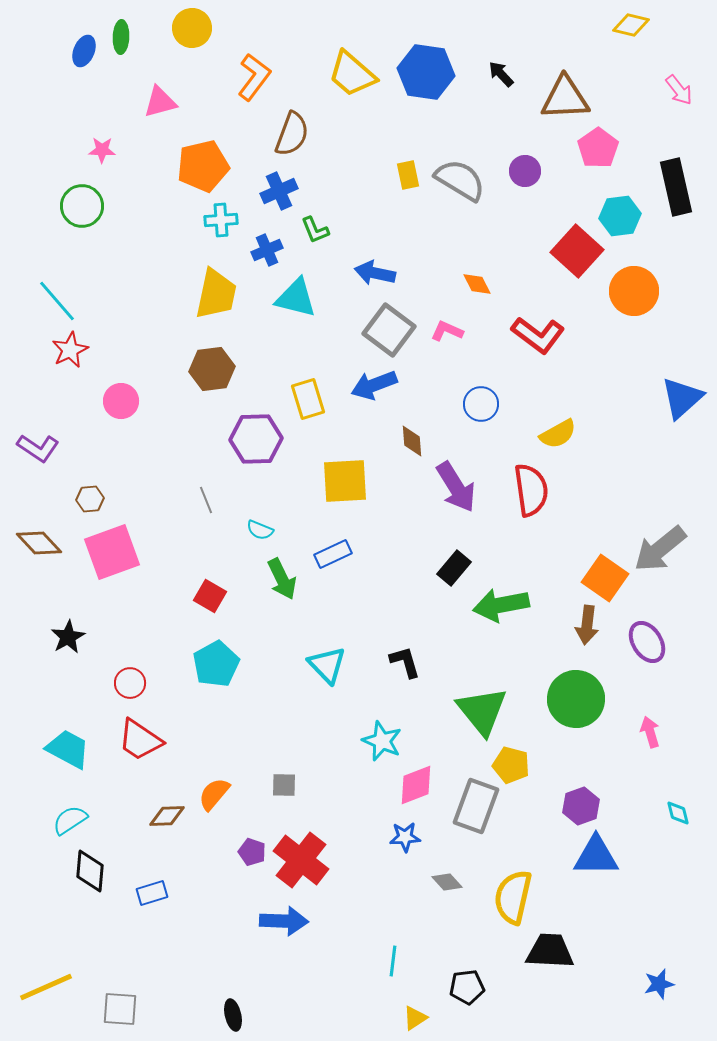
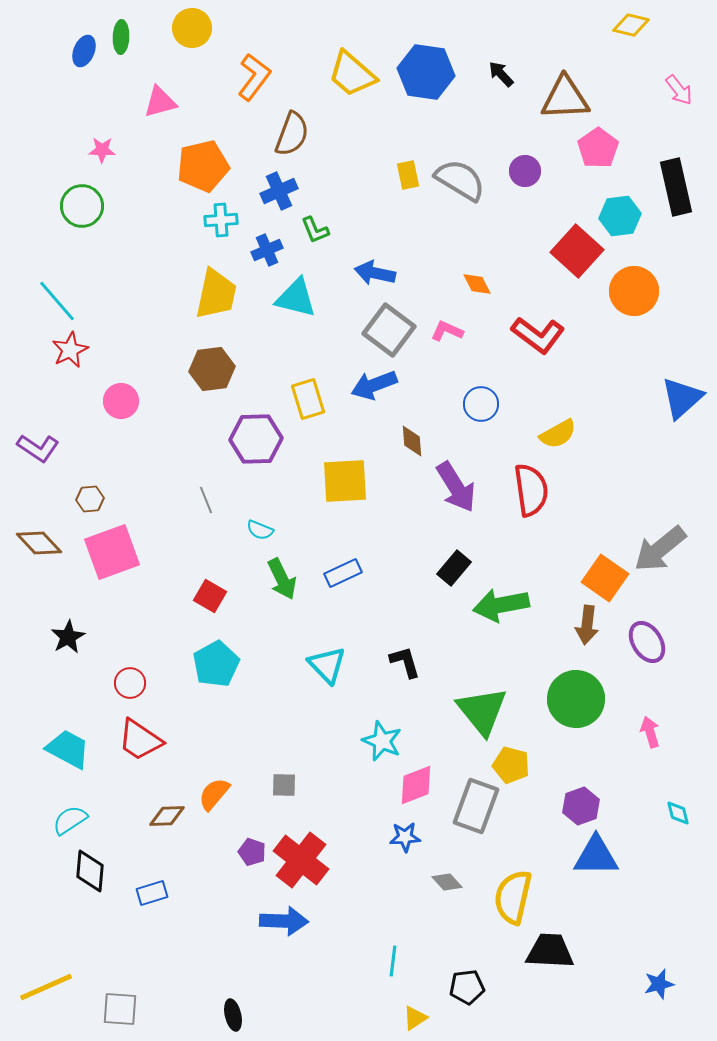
blue rectangle at (333, 554): moved 10 px right, 19 px down
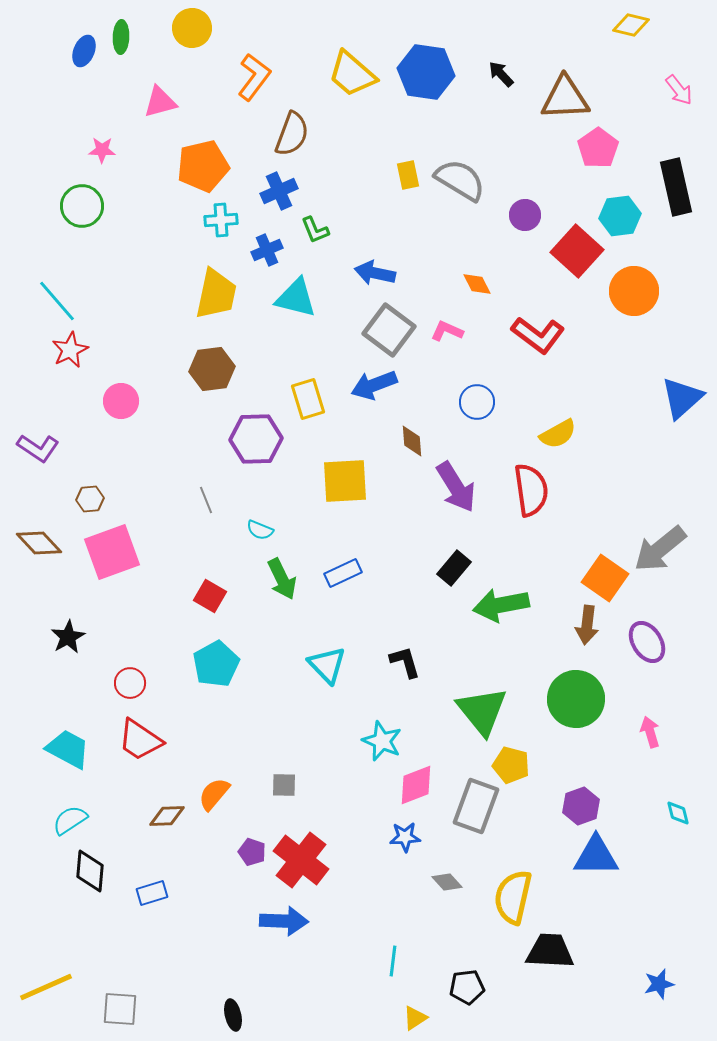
purple circle at (525, 171): moved 44 px down
blue circle at (481, 404): moved 4 px left, 2 px up
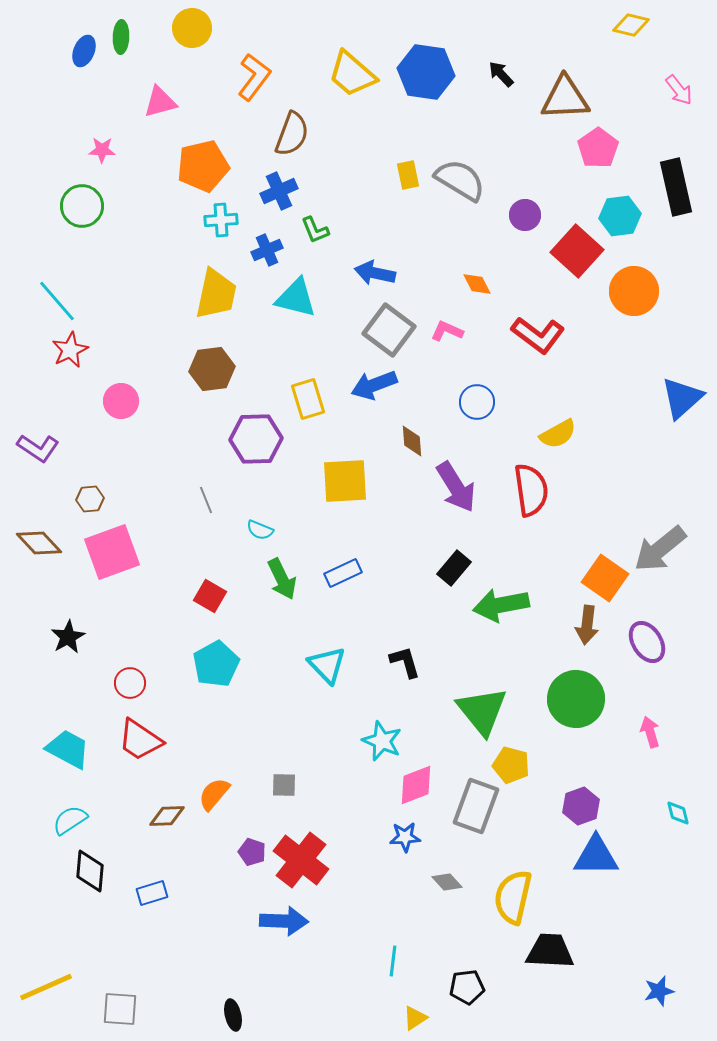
blue star at (659, 984): moved 7 px down
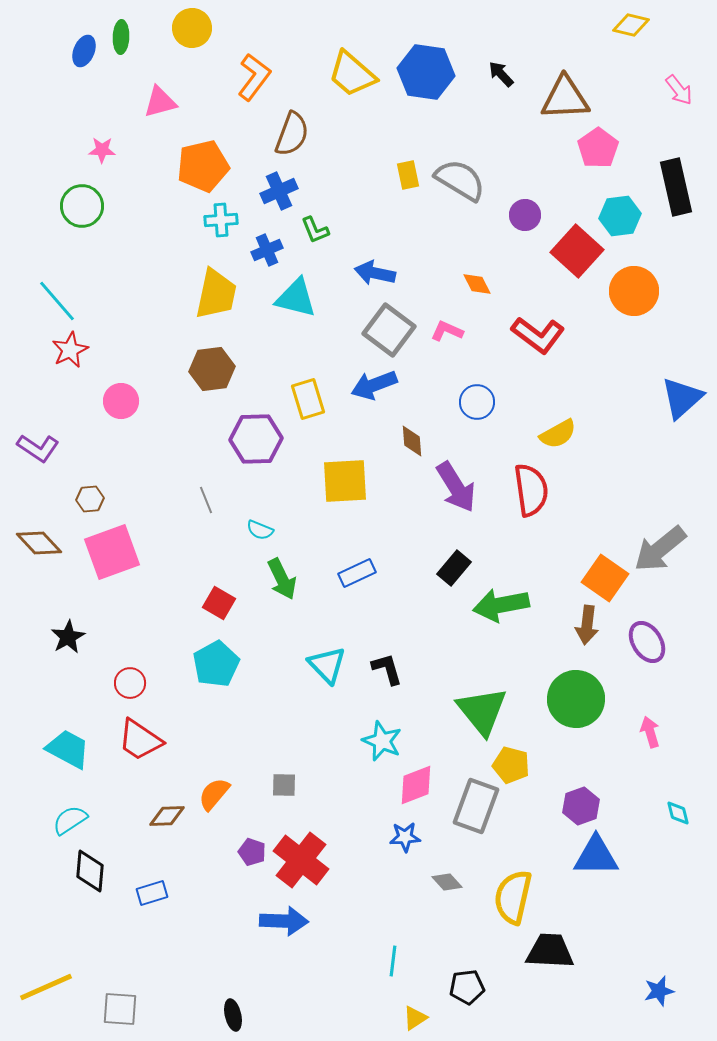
blue rectangle at (343, 573): moved 14 px right
red square at (210, 596): moved 9 px right, 7 px down
black L-shape at (405, 662): moved 18 px left, 7 px down
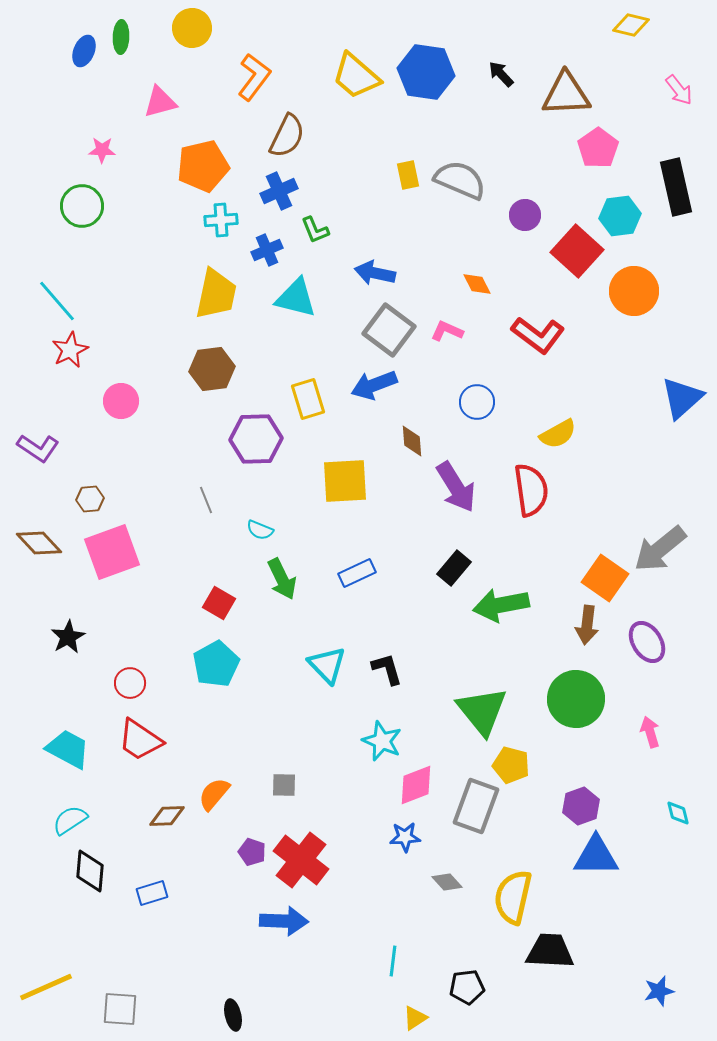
yellow trapezoid at (352, 74): moved 4 px right, 2 px down
brown triangle at (565, 98): moved 1 px right, 4 px up
brown semicircle at (292, 134): moved 5 px left, 2 px down; rotated 6 degrees clockwise
gray semicircle at (460, 180): rotated 8 degrees counterclockwise
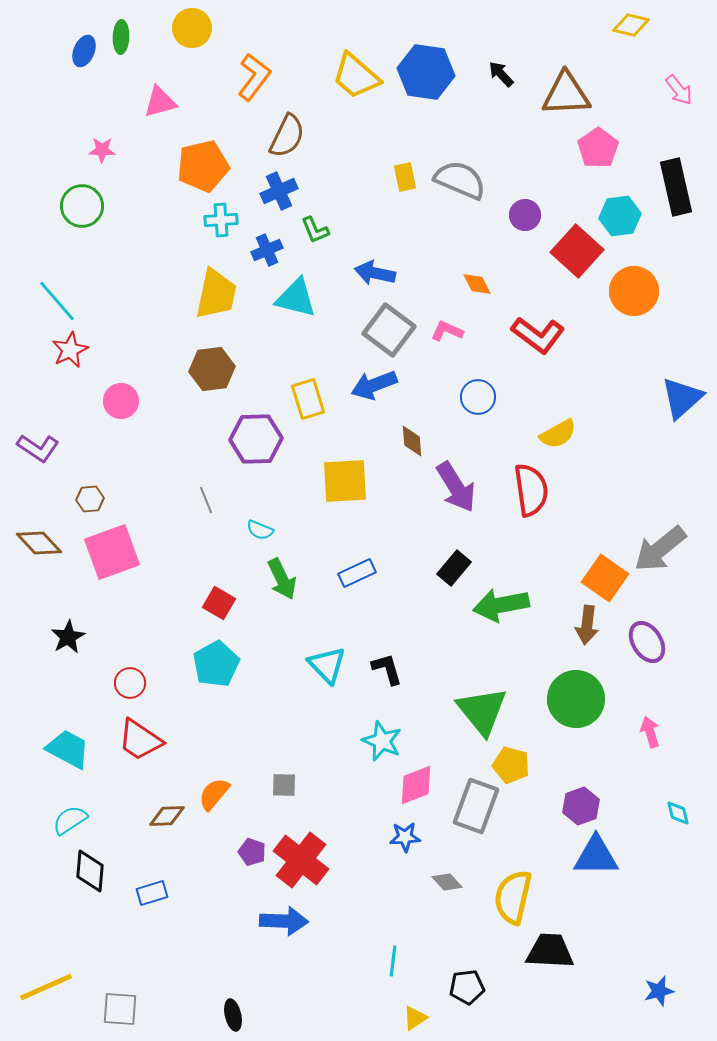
yellow rectangle at (408, 175): moved 3 px left, 2 px down
blue circle at (477, 402): moved 1 px right, 5 px up
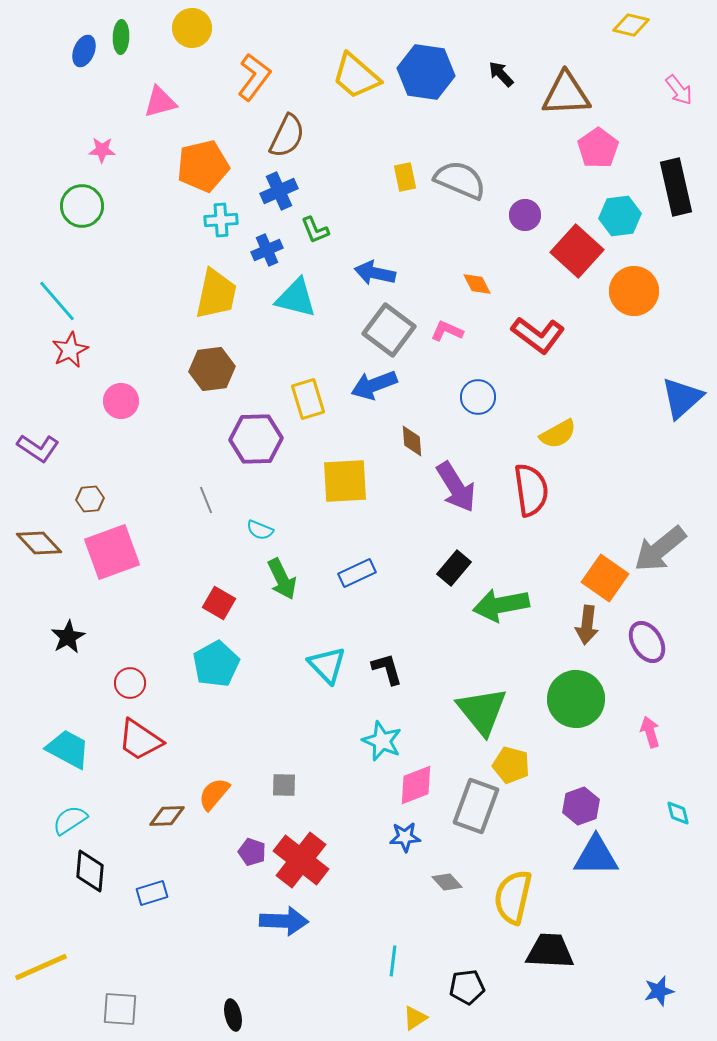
yellow line at (46, 987): moved 5 px left, 20 px up
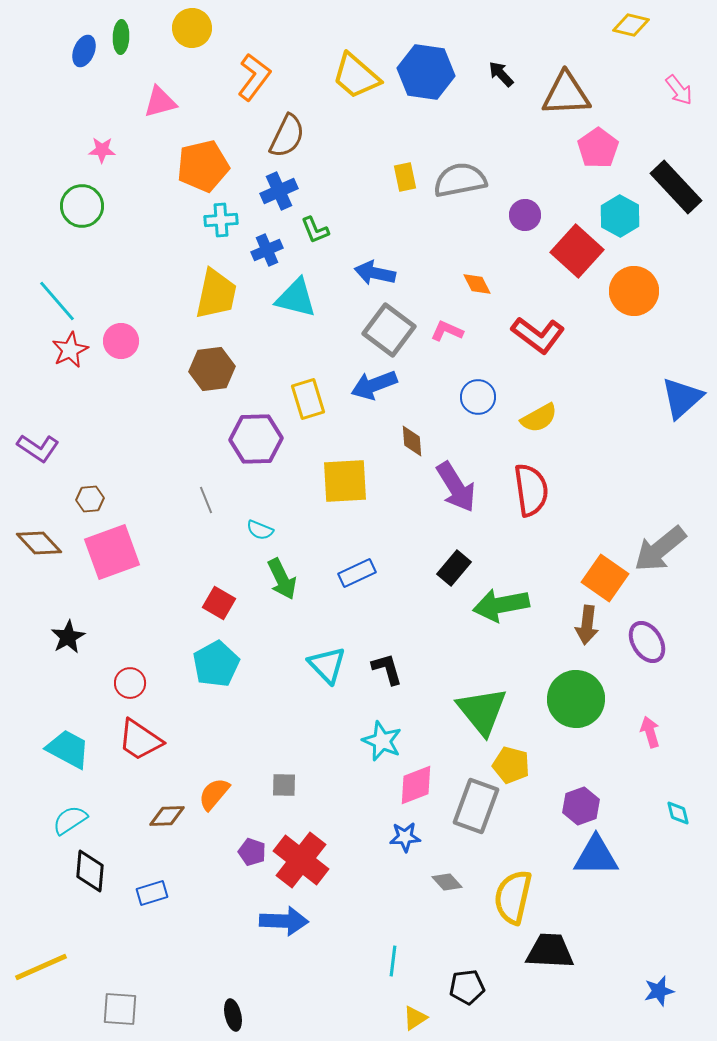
gray semicircle at (460, 180): rotated 34 degrees counterclockwise
black rectangle at (676, 187): rotated 30 degrees counterclockwise
cyan hexagon at (620, 216): rotated 24 degrees counterclockwise
pink circle at (121, 401): moved 60 px up
yellow semicircle at (558, 434): moved 19 px left, 16 px up
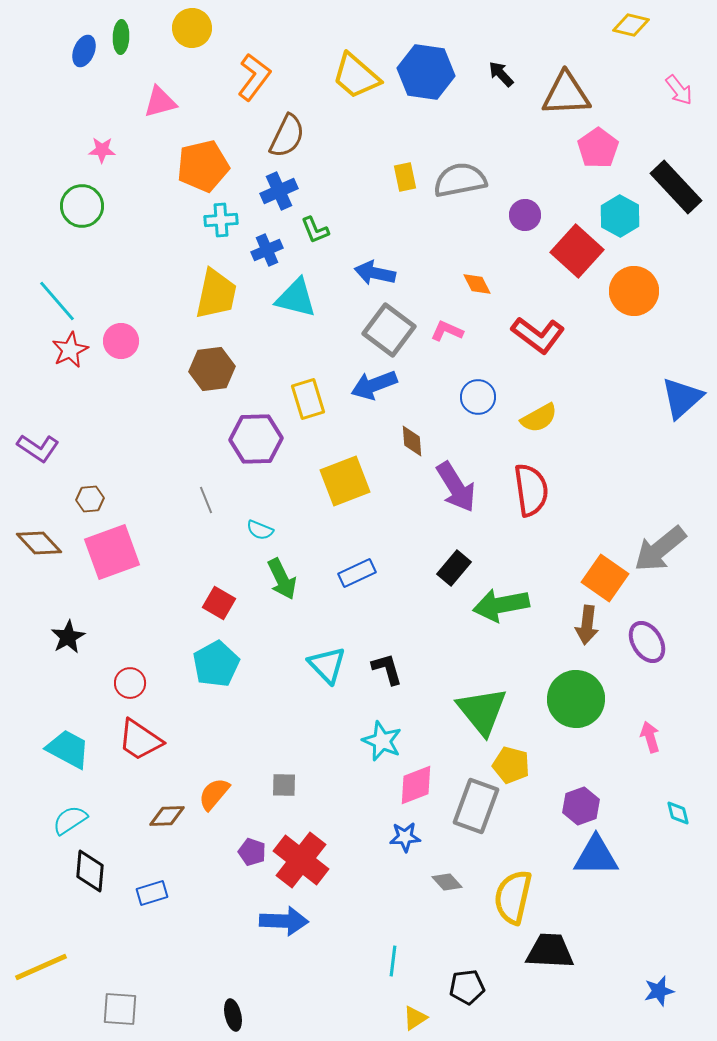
yellow square at (345, 481): rotated 18 degrees counterclockwise
pink arrow at (650, 732): moved 5 px down
